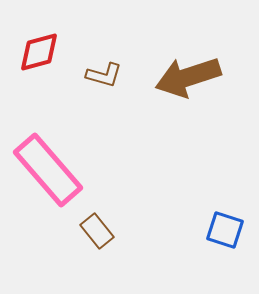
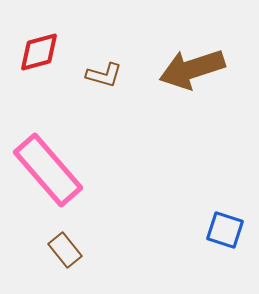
brown arrow: moved 4 px right, 8 px up
brown rectangle: moved 32 px left, 19 px down
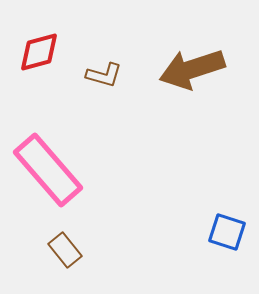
blue square: moved 2 px right, 2 px down
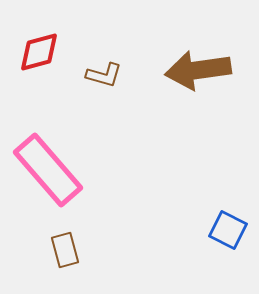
brown arrow: moved 6 px right, 1 px down; rotated 10 degrees clockwise
blue square: moved 1 px right, 2 px up; rotated 9 degrees clockwise
brown rectangle: rotated 24 degrees clockwise
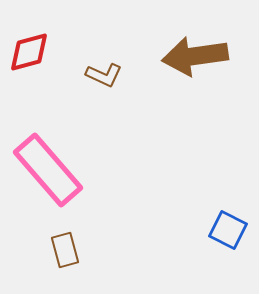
red diamond: moved 10 px left
brown arrow: moved 3 px left, 14 px up
brown L-shape: rotated 9 degrees clockwise
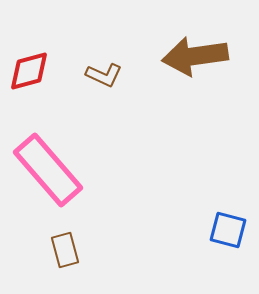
red diamond: moved 19 px down
blue square: rotated 12 degrees counterclockwise
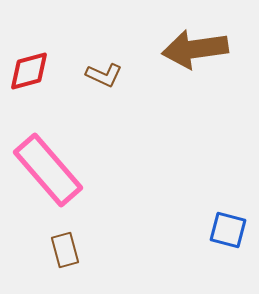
brown arrow: moved 7 px up
